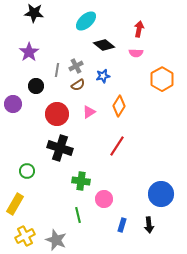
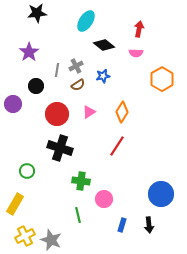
black star: moved 3 px right; rotated 12 degrees counterclockwise
cyan ellipse: rotated 15 degrees counterclockwise
orange diamond: moved 3 px right, 6 px down
gray star: moved 5 px left
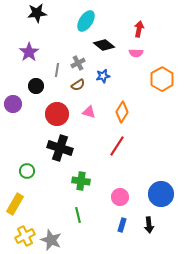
gray cross: moved 2 px right, 3 px up
pink triangle: rotated 48 degrees clockwise
pink circle: moved 16 px right, 2 px up
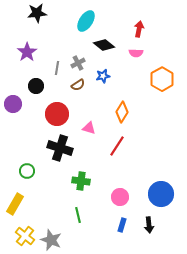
purple star: moved 2 px left
gray line: moved 2 px up
pink triangle: moved 16 px down
yellow cross: rotated 24 degrees counterclockwise
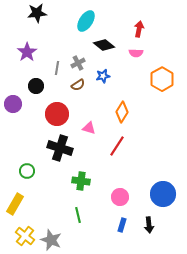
blue circle: moved 2 px right
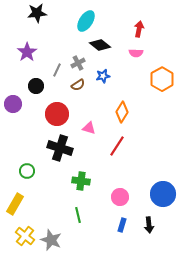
black diamond: moved 4 px left
gray line: moved 2 px down; rotated 16 degrees clockwise
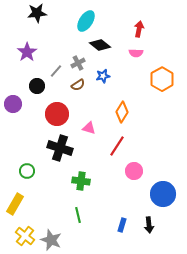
gray line: moved 1 px left, 1 px down; rotated 16 degrees clockwise
black circle: moved 1 px right
pink circle: moved 14 px right, 26 px up
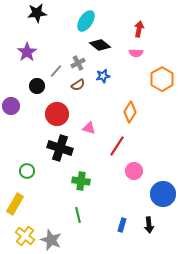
purple circle: moved 2 px left, 2 px down
orange diamond: moved 8 px right
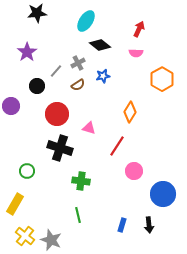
red arrow: rotated 14 degrees clockwise
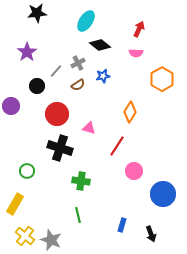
black arrow: moved 2 px right, 9 px down; rotated 14 degrees counterclockwise
